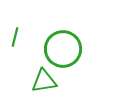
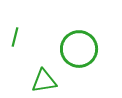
green circle: moved 16 px right
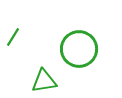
green line: moved 2 px left; rotated 18 degrees clockwise
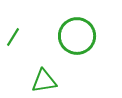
green circle: moved 2 px left, 13 px up
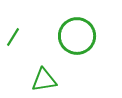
green triangle: moved 1 px up
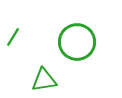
green circle: moved 6 px down
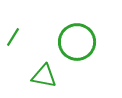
green triangle: moved 4 px up; rotated 20 degrees clockwise
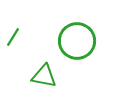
green circle: moved 1 px up
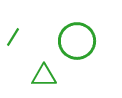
green triangle: rotated 12 degrees counterclockwise
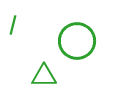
green line: moved 12 px up; rotated 18 degrees counterclockwise
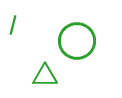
green triangle: moved 1 px right
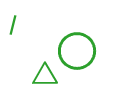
green circle: moved 10 px down
